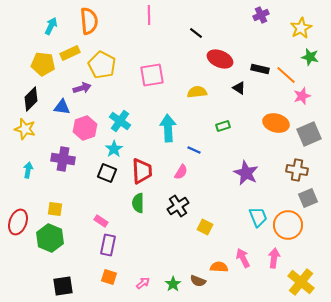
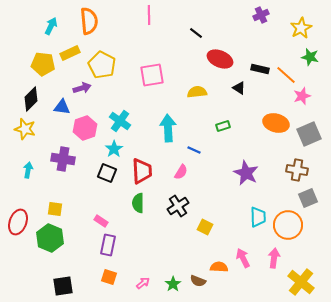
cyan trapezoid at (258, 217): rotated 20 degrees clockwise
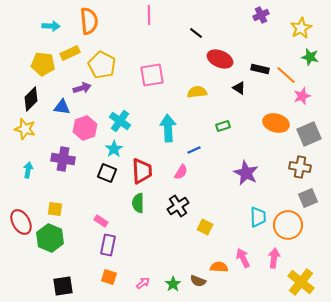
cyan arrow at (51, 26): rotated 66 degrees clockwise
blue line at (194, 150): rotated 48 degrees counterclockwise
brown cross at (297, 170): moved 3 px right, 3 px up
red ellipse at (18, 222): moved 3 px right; rotated 50 degrees counterclockwise
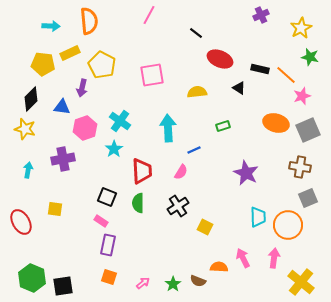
pink line at (149, 15): rotated 30 degrees clockwise
purple arrow at (82, 88): rotated 120 degrees clockwise
gray square at (309, 134): moved 1 px left, 4 px up
purple cross at (63, 159): rotated 20 degrees counterclockwise
black square at (107, 173): moved 24 px down
green hexagon at (50, 238): moved 18 px left, 40 px down
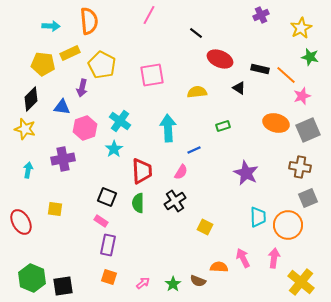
black cross at (178, 206): moved 3 px left, 5 px up
